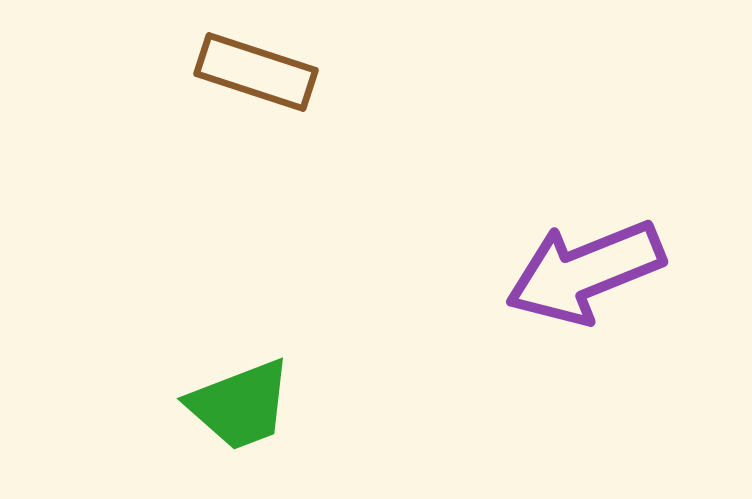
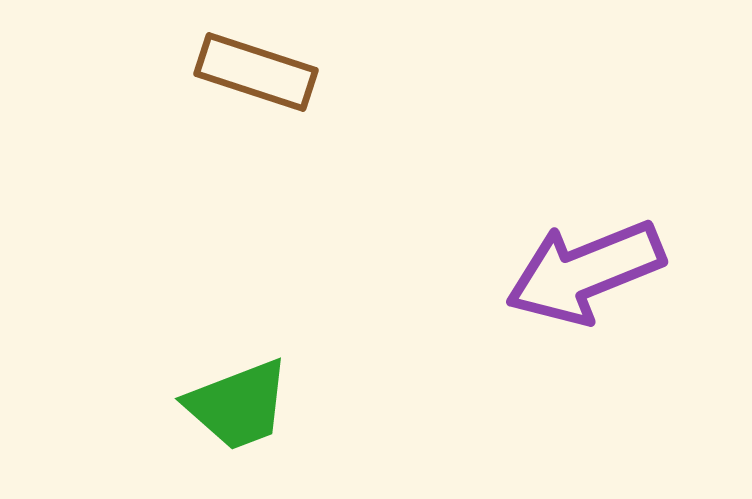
green trapezoid: moved 2 px left
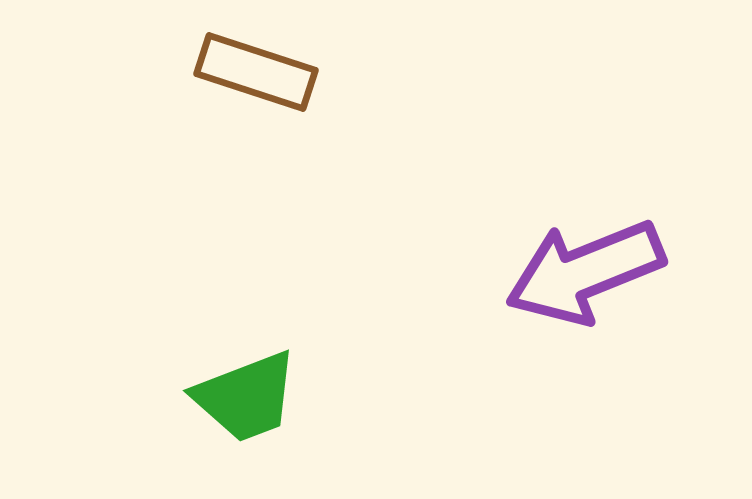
green trapezoid: moved 8 px right, 8 px up
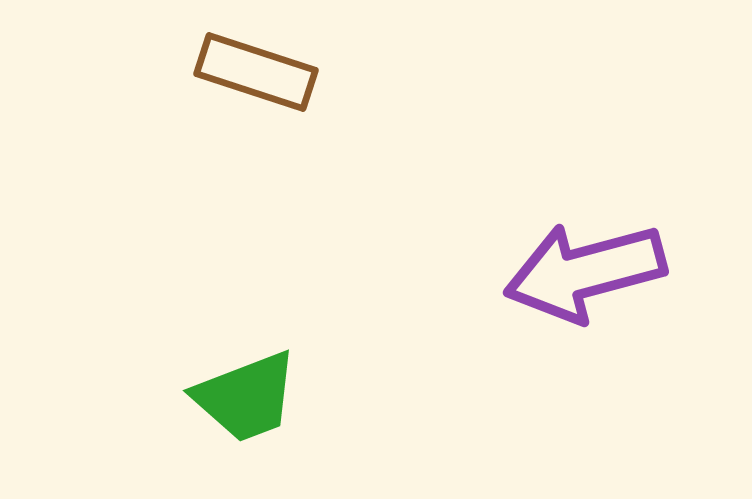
purple arrow: rotated 7 degrees clockwise
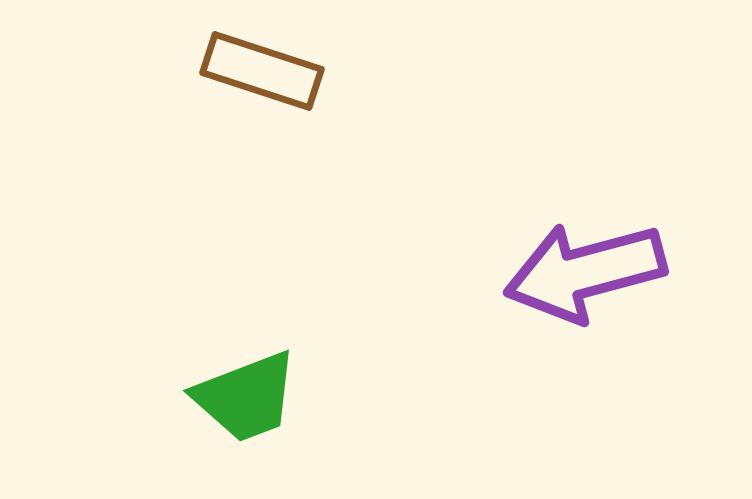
brown rectangle: moved 6 px right, 1 px up
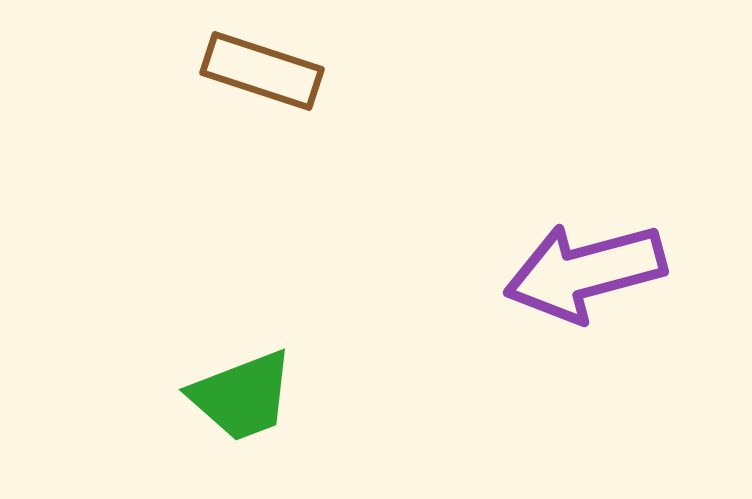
green trapezoid: moved 4 px left, 1 px up
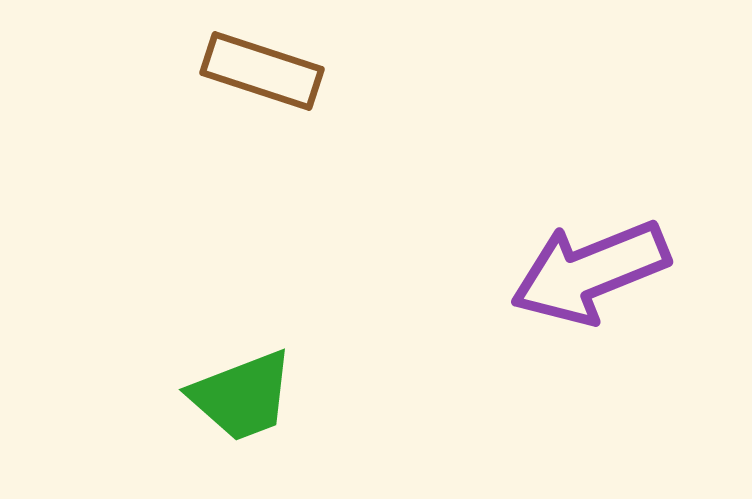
purple arrow: moved 5 px right; rotated 7 degrees counterclockwise
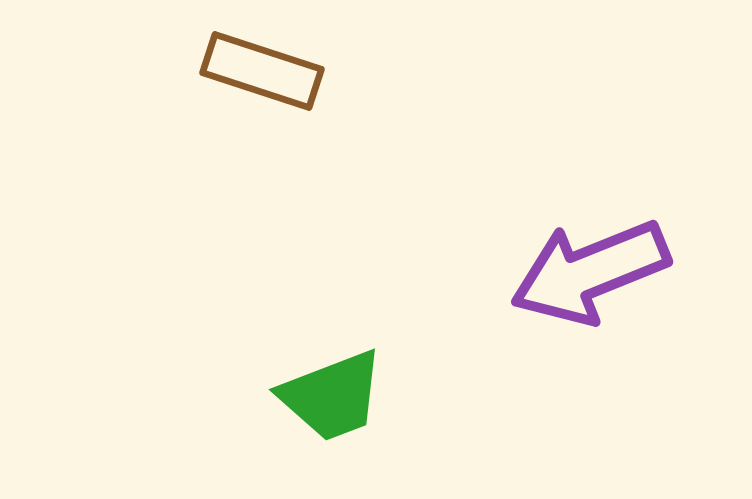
green trapezoid: moved 90 px right
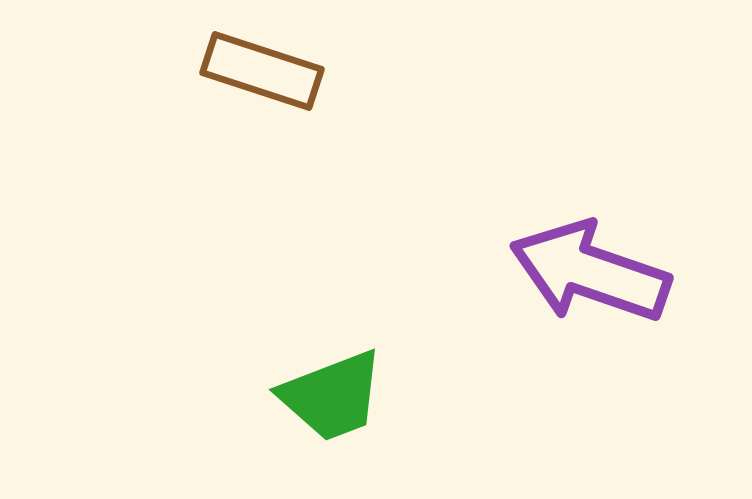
purple arrow: rotated 41 degrees clockwise
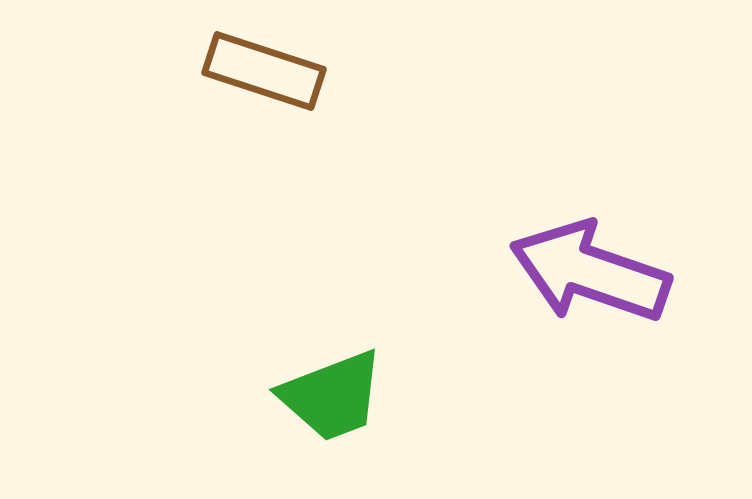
brown rectangle: moved 2 px right
